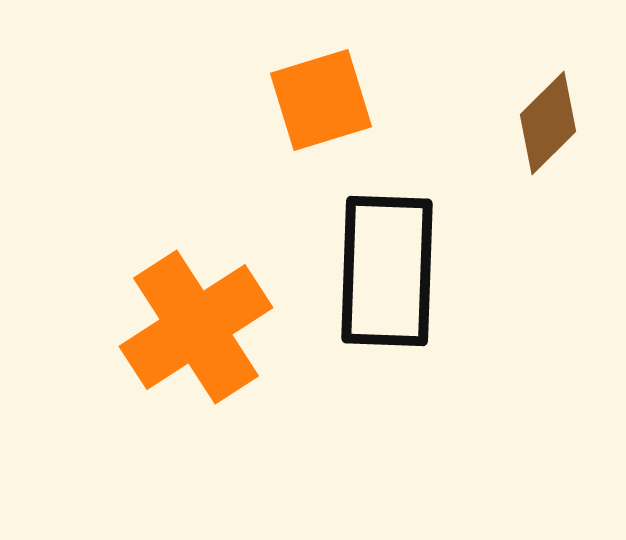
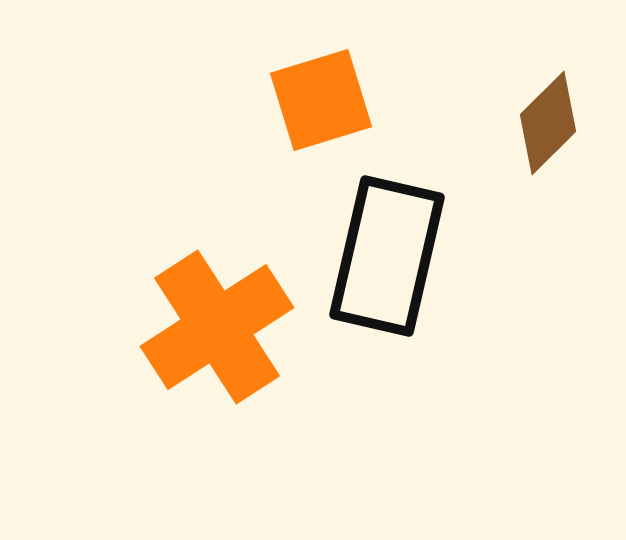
black rectangle: moved 15 px up; rotated 11 degrees clockwise
orange cross: moved 21 px right
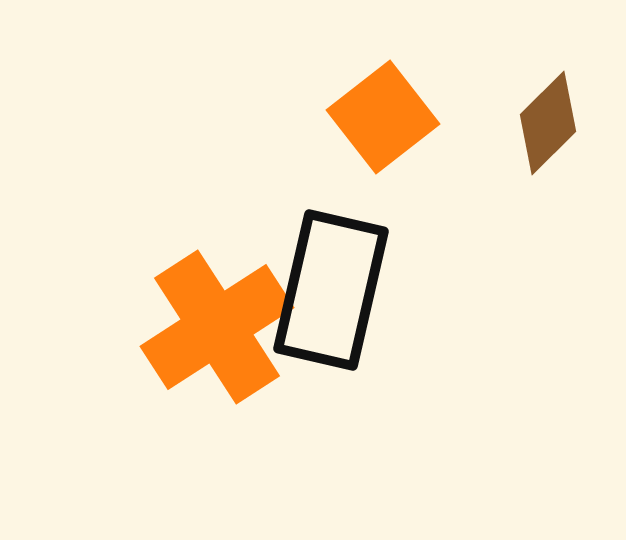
orange square: moved 62 px right, 17 px down; rotated 21 degrees counterclockwise
black rectangle: moved 56 px left, 34 px down
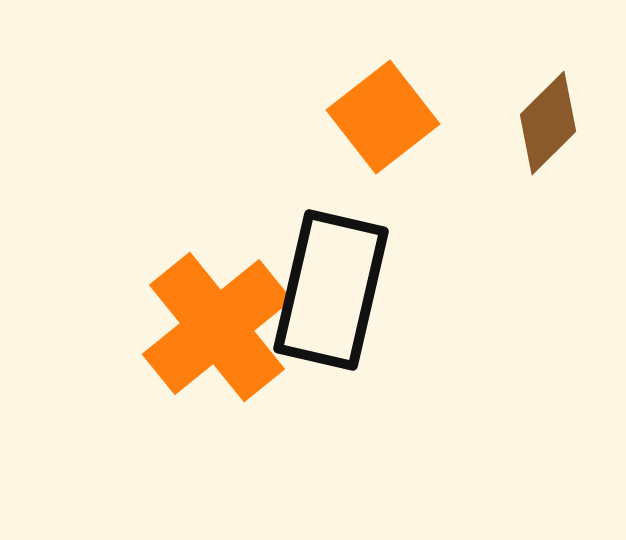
orange cross: rotated 6 degrees counterclockwise
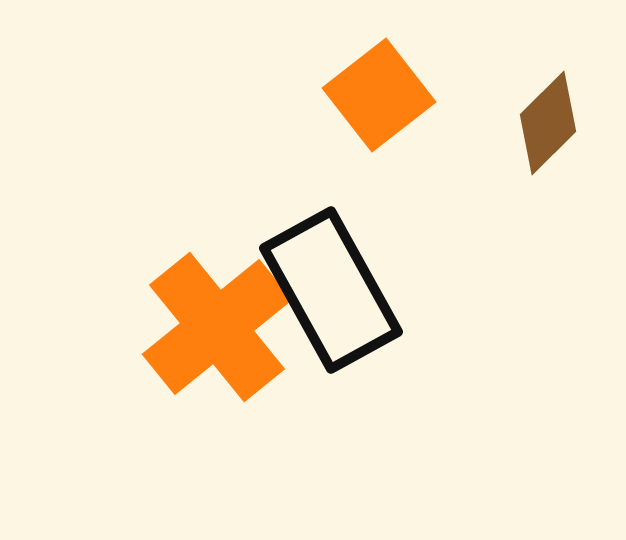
orange square: moved 4 px left, 22 px up
black rectangle: rotated 42 degrees counterclockwise
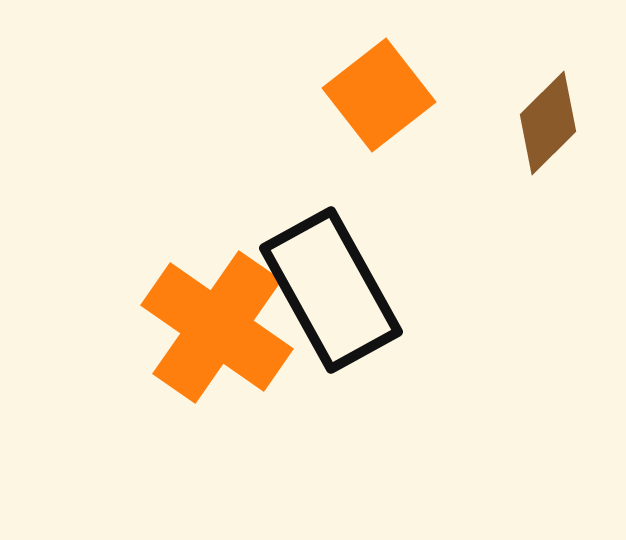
orange cross: rotated 16 degrees counterclockwise
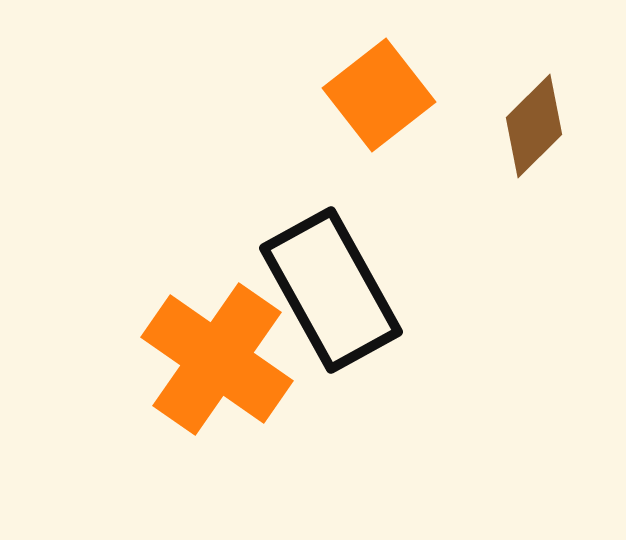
brown diamond: moved 14 px left, 3 px down
orange cross: moved 32 px down
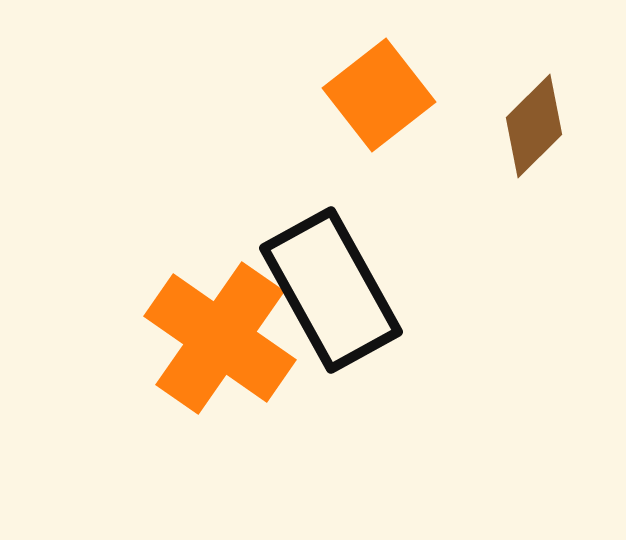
orange cross: moved 3 px right, 21 px up
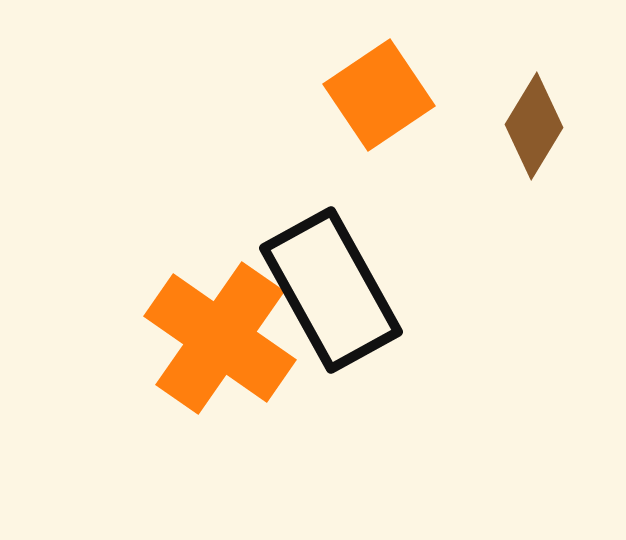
orange square: rotated 4 degrees clockwise
brown diamond: rotated 14 degrees counterclockwise
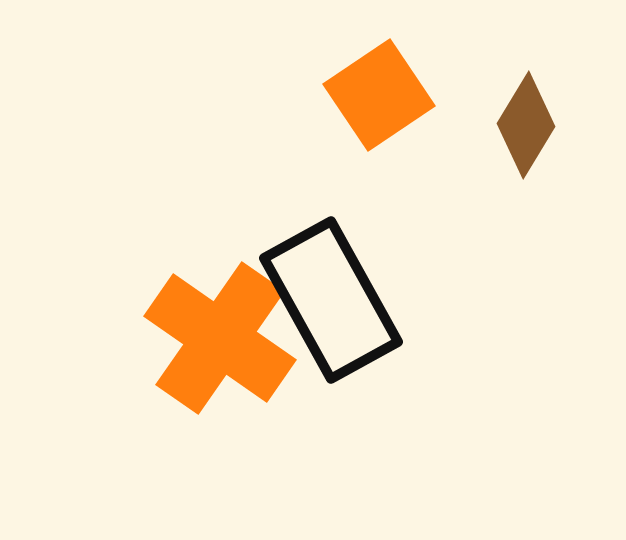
brown diamond: moved 8 px left, 1 px up
black rectangle: moved 10 px down
